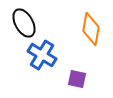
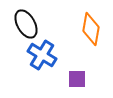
black ellipse: moved 2 px right, 1 px down
purple square: rotated 12 degrees counterclockwise
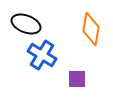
black ellipse: rotated 40 degrees counterclockwise
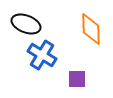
orange diamond: rotated 12 degrees counterclockwise
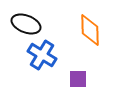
orange diamond: moved 1 px left, 1 px down
purple square: moved 1 px right
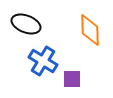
blue cross: moved 1 px right, 6 px down
purple square: moved 6 px left
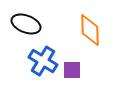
purple square: moved 9 px up
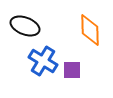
black ellipse: moved 1 px left, 2 px down
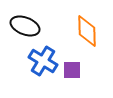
orange diamond: moved 3 px left, 1 px down
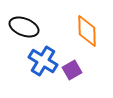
black ellipse: moved 1 px left, 1 px down
purple square: rotated 30 degrees counterclockwise
